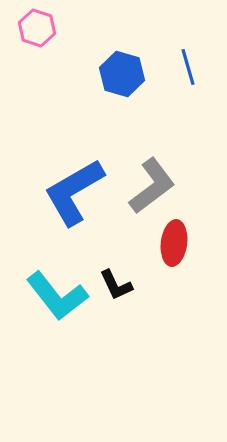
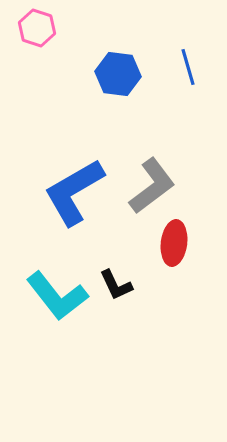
blue hexagon: moved 4 px left; rotated 9 degrees counterclockwise
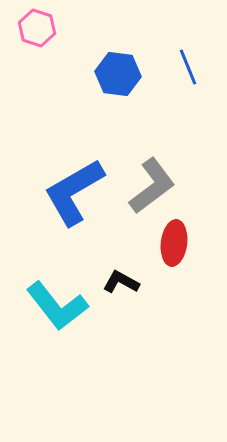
blue line: rotated 6 degrees counterclockwise
black L-shape: moved 5 px right, 3 px up; rotated 144 degrees clockwise
cyan L-shape: moved 10 px down
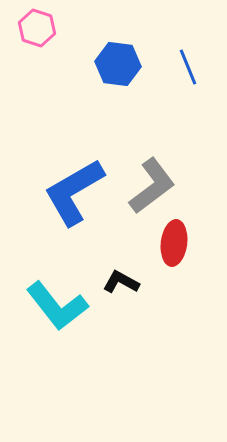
blue hexagon: moved 10 px up
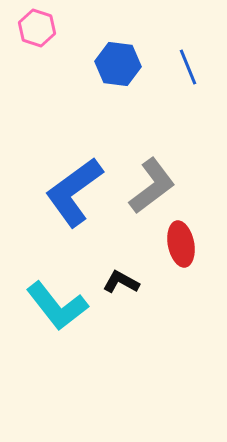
blue L-shape: rotated 6 degrees counterclockwise
red ellipse: moved 7 px right, 1 px down; rotated 18 degrees counterclockwise
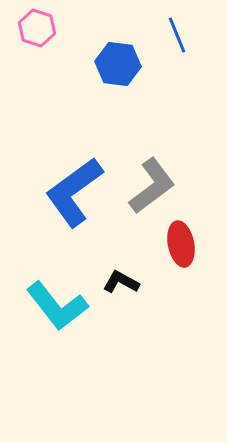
blue line: moved 11 px left, 32 px up
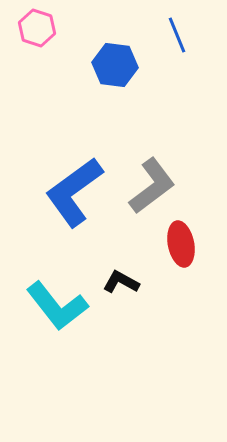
blue hexagon: moved 3 px left, 1 px down
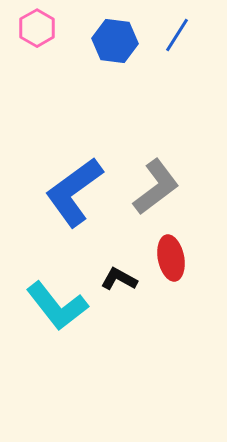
pink hexagon: rotated 12 degrees clockwise
blue line: rotated 54 degrees clockwise
blue hexagon: moved 24 px up
gray L-shape: moved 4 px right, 1 px down
red ellipse: moved 10 px left, 14 px down
black L-shape: moved 2 px left, 3 px up
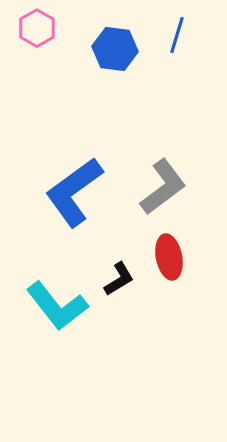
blue line: rotated 15 degrees counterclockwise
blue hexagon: moved 8 px down
gray L-shape: moved 7 px right
red ellipse: moved 2 px left, 1 px up
black L-shape: rotated 120 degrees clockwise
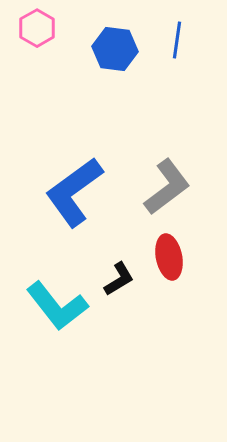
blue line: moved 5 px down; rotated 9 degrees counterclockwise
gray L-shape: moved 4 px right
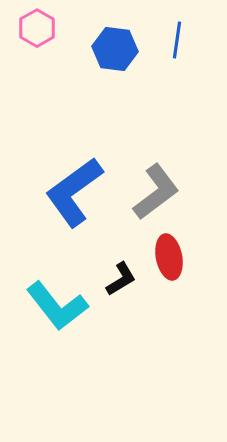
gray L-shape: moved 11 px left, 5 px down
black L-shape: moved 2 px right
